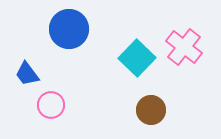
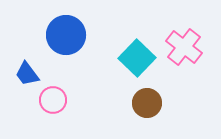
blue circle: moved 3 px left, 6 px down
pink circle: moved 2 px right, 5 px up
brown circle: moved 4 px left, 7 px up
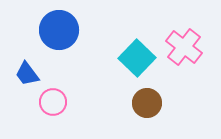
blue circle: moved 7 px left, 5 px up
pink circle: moved 2 px down
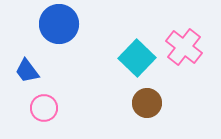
blue circle: moved 6 px up
blue trapezoid: moved 3 px up
pink circle: moved 9 px left, 6 px down
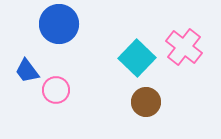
brown circle: moved 1 px left, 1 px up
pink circle: moved 12 px right, 18 px up
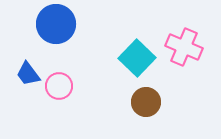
blue circle: moved 3 px left
pink cross: rotated 15 degrees counterclockwise
blue trapezoid: moved 1 px right, 3 px down
pink circle: moved 3 px right, 4 px up
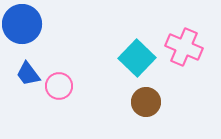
blue circle: moved 34 px left
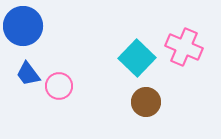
blue circle: moved 1 px right, 2 px down
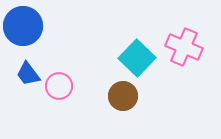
brown circle: moved 23 px left, 6 px up
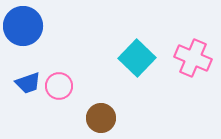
pink cross: moved 9 px right, 11 px down
blue trapezoid: moved 9 px down; rotated 72 degrees counterclockwise
brown circle: moved 22 px left, 22 px down
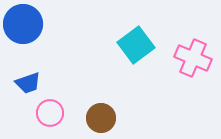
blue circle: moved 2 px up
cyan square: moved 1 px left, 13 px up; rotated 9 degrees clockwise
pink circle: moved 9 px left, 27 px down
